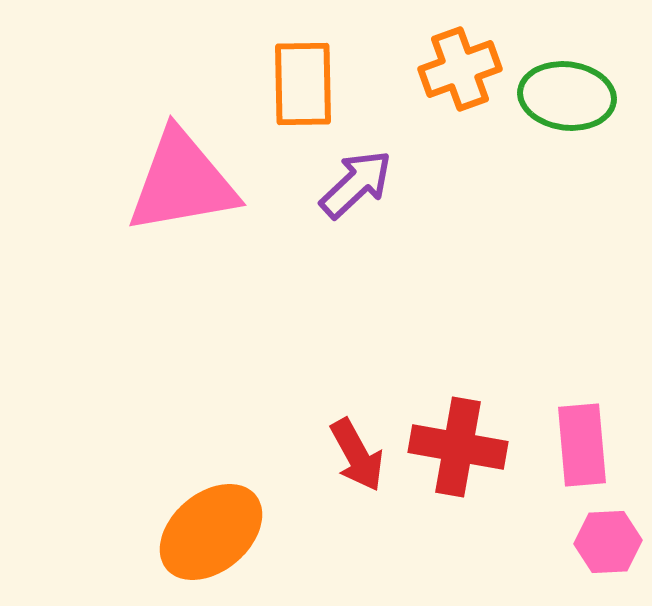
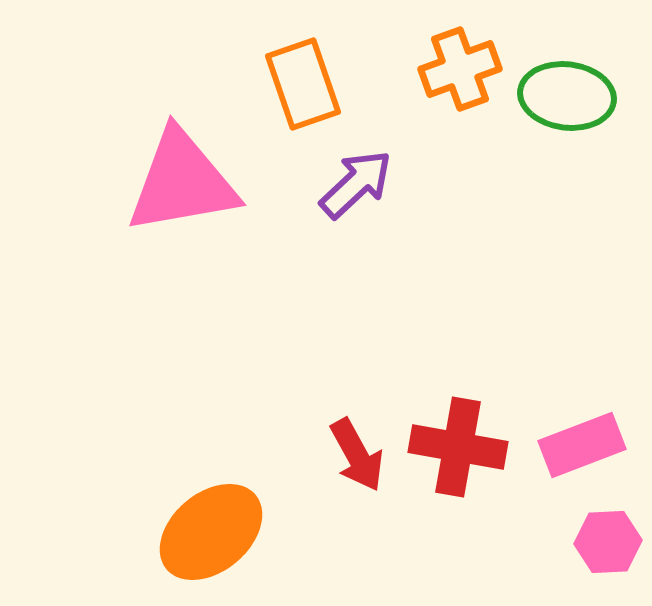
orange rectangle: rotated 18 degrees counterclockwise
pink rectangle: rotated 74 degrees clockwise
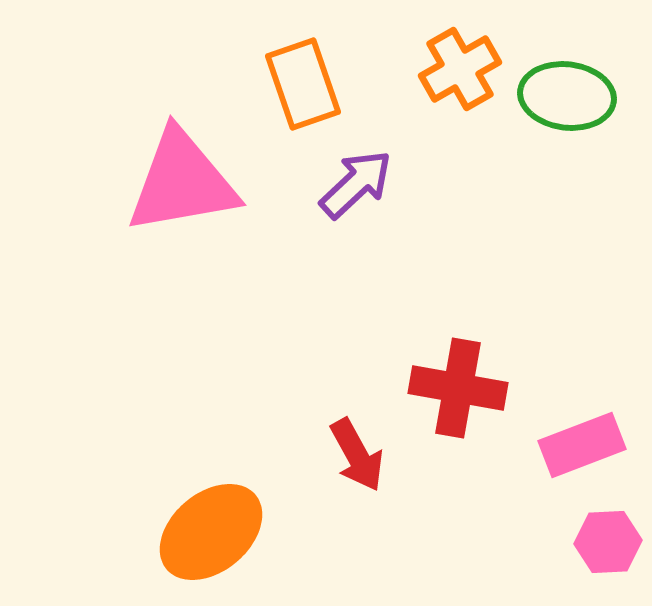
orange cross: rotated 10 degrees counterclockwise
red cross: moved 59 px up
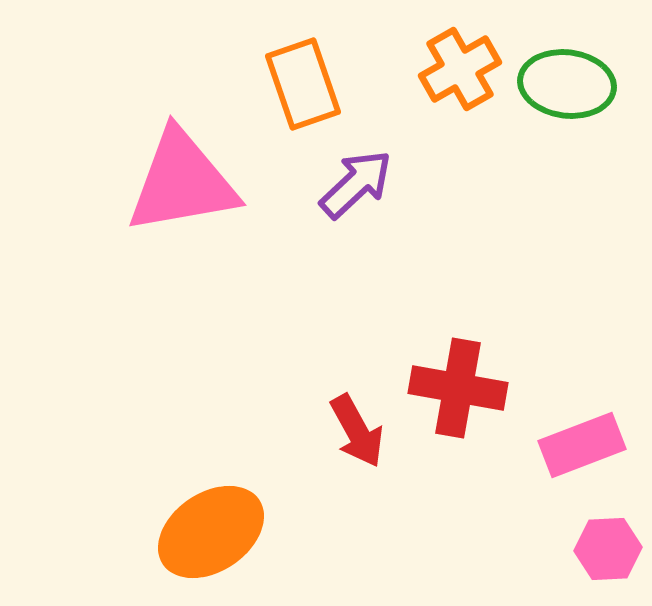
green ellipse: moved 12 px up
red arrow: moved 24 px up
orange ellipse: rotated 6 degrees clockwise
pink hexagon: moved 7 px down
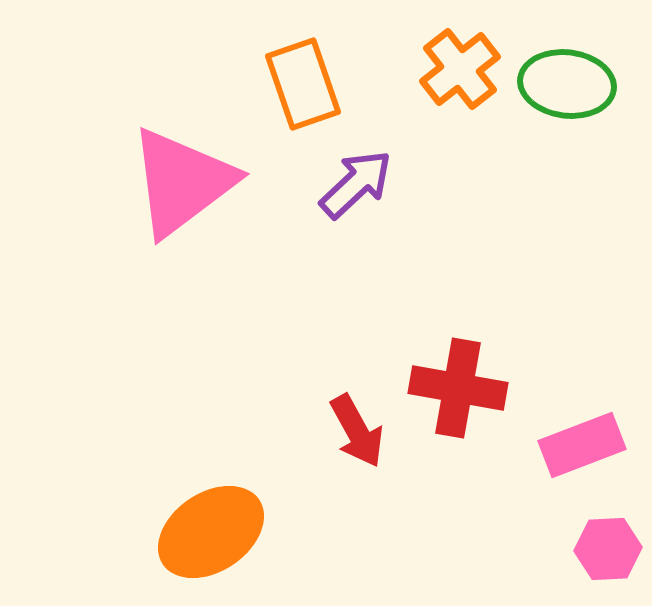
orange cross: rotated 8 degrees counterclockwise
pink triangle: rotated 27 degrees counterclockwise
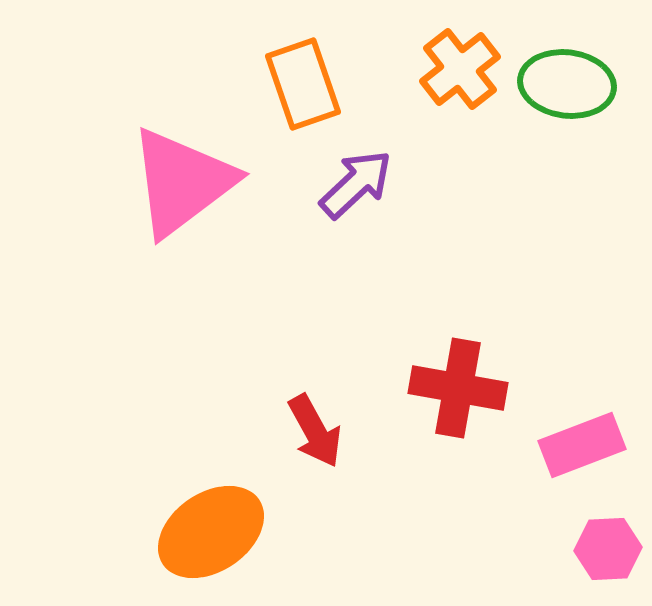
red arrow: moved 42 px left
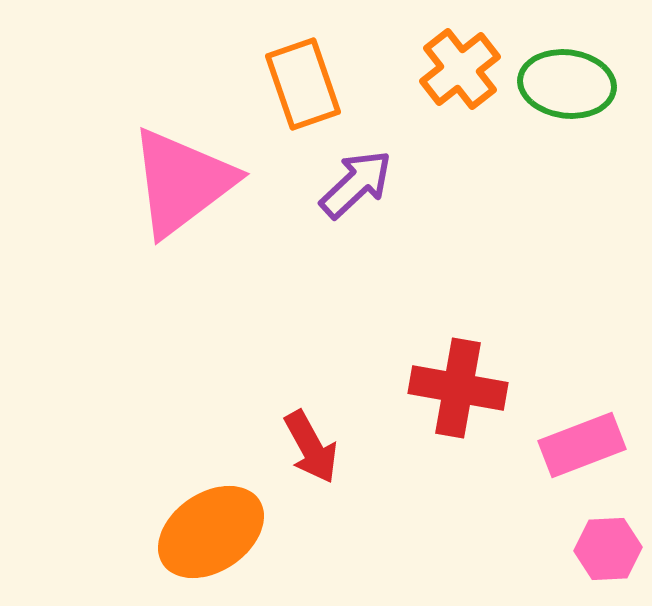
red arrow: moved 4 px left, 16 px down
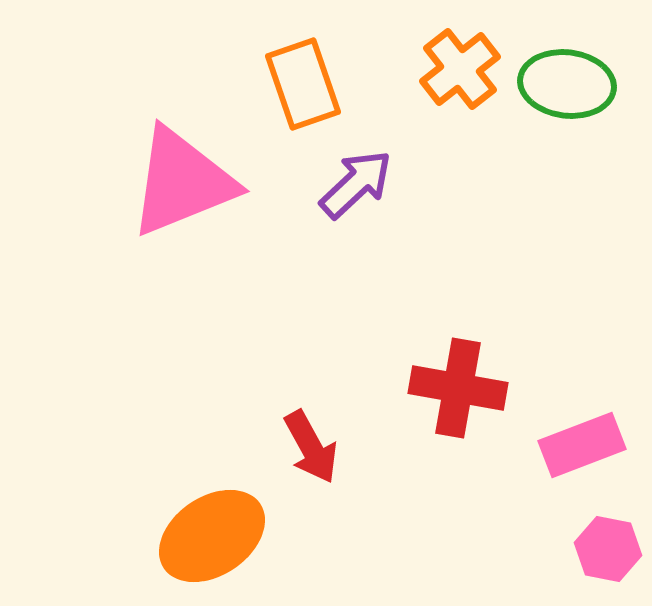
pink triangle: rotated 15 degrees clockwise
orange ellipse: moved 1 px right, 4 px down
pink hexagon: rotated 14 degrees clockwise
